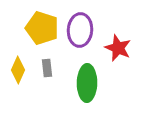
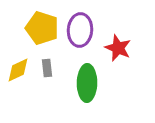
yellow diamond: rotated 40 degrees clockwise
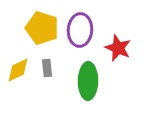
green ellipse: moved 1 px right, 2 px up
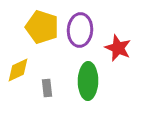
yellow pentagon: moved 1 px up
gray rectangle: moved 20 px down
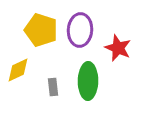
yellow pentagon: moved 1 px left, 3 px down
gray rectangle: moved 6 px right, 1 px up
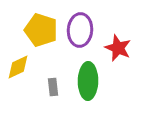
yellow diamond: moved 3 px up
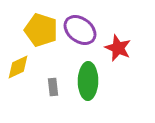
purple ellipse: rotated 56 degrees counterclockwise
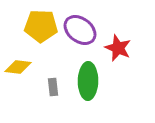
yellow pentagon: moved 4 px up; rotated 16 degrees counterclockwise
yellow diamond: rotated 32 degrees clockwise
